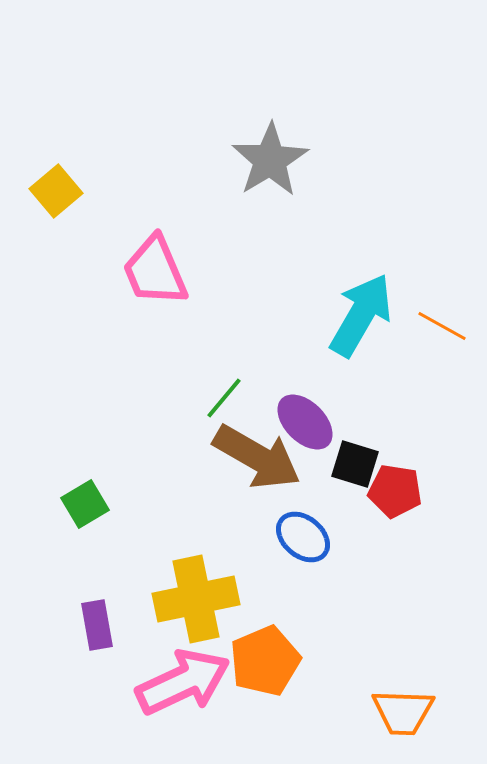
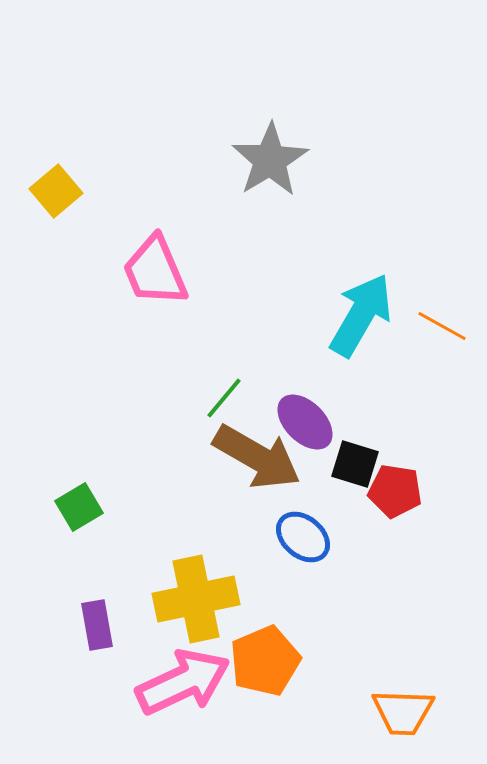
green square: moved 6 px left, 3 px down
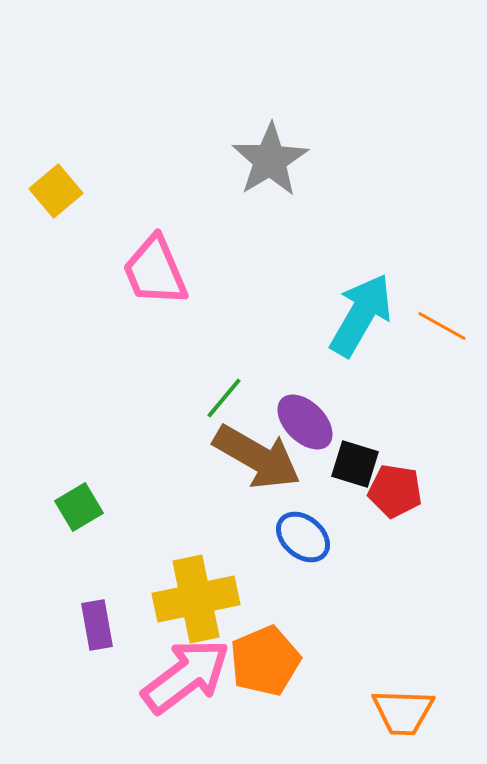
pink arrow: moved 3 px right, 6 px up; rotated 12 degrees counterclockwise
